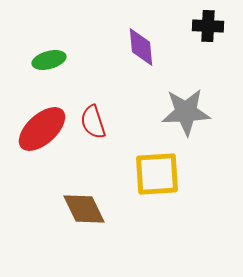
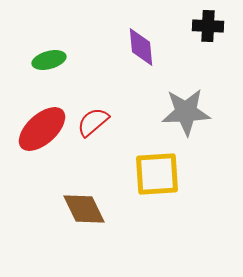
red semicircle: rotated 68 degrees clockwise
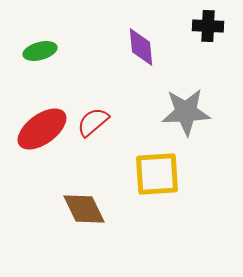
green ellipse: moved 9 px left, 9 px up
red ellipse: rotated 6 degrees clockwise
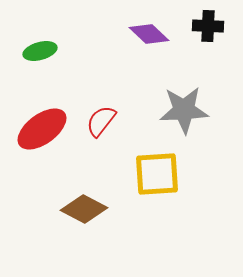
purple diamond: moved 8 px right, 13 px up; rotated 42 degrees counterclockwise
gray star: moved 2 px left, 2 px up
red semicircle: moved 8 px right, 1 px up; rotated 12 degrees counterclockwise
brown diamond: rotated 36 degrees counterclockwise
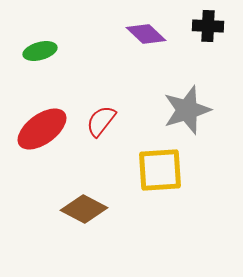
purple diamond: moved 3 px left
gray star: moved 3 px right; rotated 15 degrees counterclockwise
yellow square: moved 3 px right, 4 px up
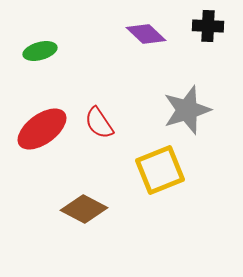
red semicircle: moved 2 px left, 2 px down; rotated 72 degrees counterclockwise
yellow square: rotated 18 degrees counterclockwise
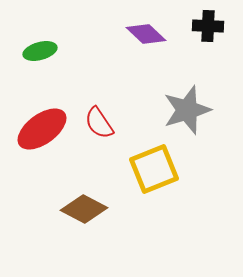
yellow square: moved 6 px left, 1 px up
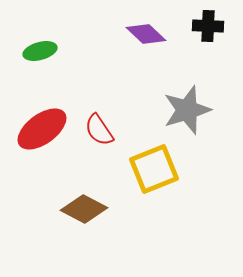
red semicircle: moved 7 px down
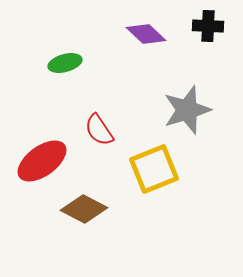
green ellipse: moved 25 px right, 12 px down
red ellipse: moved 32 px down
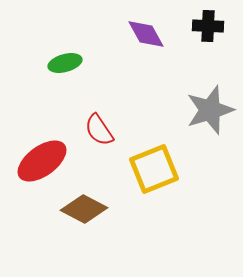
purple diamond: rotated 18 degrees clockwise
gray star: moved 23 px right
